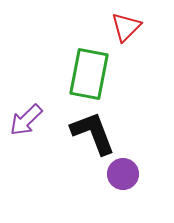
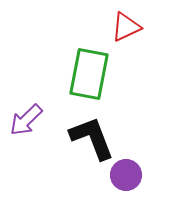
red triangle: rotated 20 degrees clockwise
black L-shape: moved 1 px left, 5 px down
purple circle: moved 3 px right, 1 px down
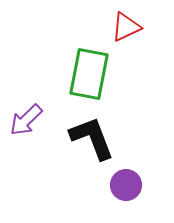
purple circle: moved 10 px down
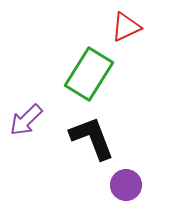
green rectangle: rotated 21 degrees clockwise
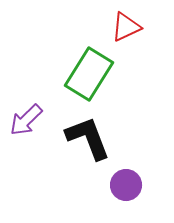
black L-shape: moved 4 px left
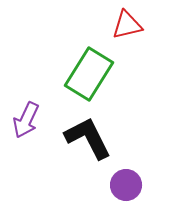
red triangle: moved 1 px right, 2 px up; rotated 12 degrees clockwise
purple arrow: rotated 21 degrees counterclockwise
black L-shape: rotated 6 degrees counterclockwise
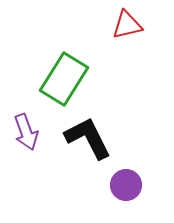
green rectangle: moved 25 px left, 5 px down
purple arrow: moved 12 px down; rotated 45 degrees counterclockwise
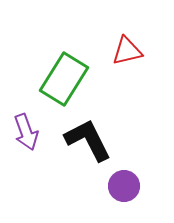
red triangle: moved 26 px down
black L-shape: moved 2 px down
purple circle: moved 2 px left, 1 px down
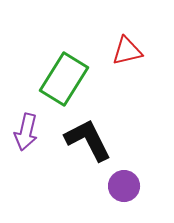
purple arrow: rotated 33 degrees clockwise
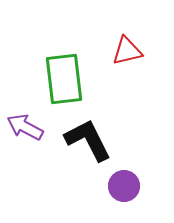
green rectangle: rotated 39 degrees counterclockwise
purple arrow: moved 1 px left, 5 px up; rotated 105 degrees clockwise
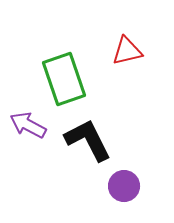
green rectangle: rotated 12 degrees counterclockwise
purple arrow: moved 3 px right, 2 px up
